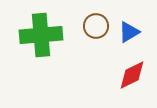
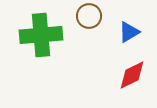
brown circle: moved 7 px left, 10 px up
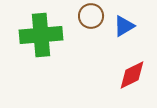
brown circle: moved 2 px right
blue triangle: moved 5 px left, 6 px up
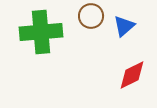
blue triangle: rotated 10 degrees counterclockwise
green cross: moved 3 px up
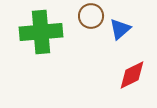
blue triangle: moved 4 px left, 3 px down
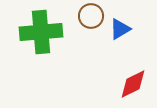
blue triangle: rotated 10 degrees clockwise
red diamond: moved 1 px right, 9 px down
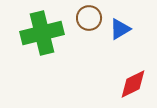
brown circle: moved 2 px left, 2 px down
green cross: moved 1 px right, 1 px down; rotated 9 degrees counterclockwise
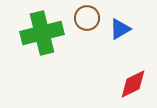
brown circle: moved 2 px left
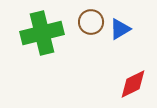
brown circle: moved 4 px right, 4 px down
